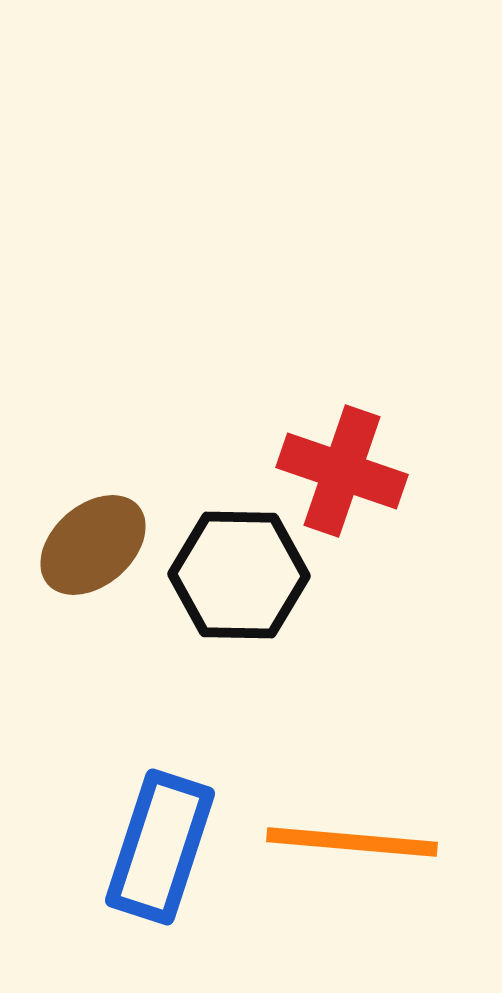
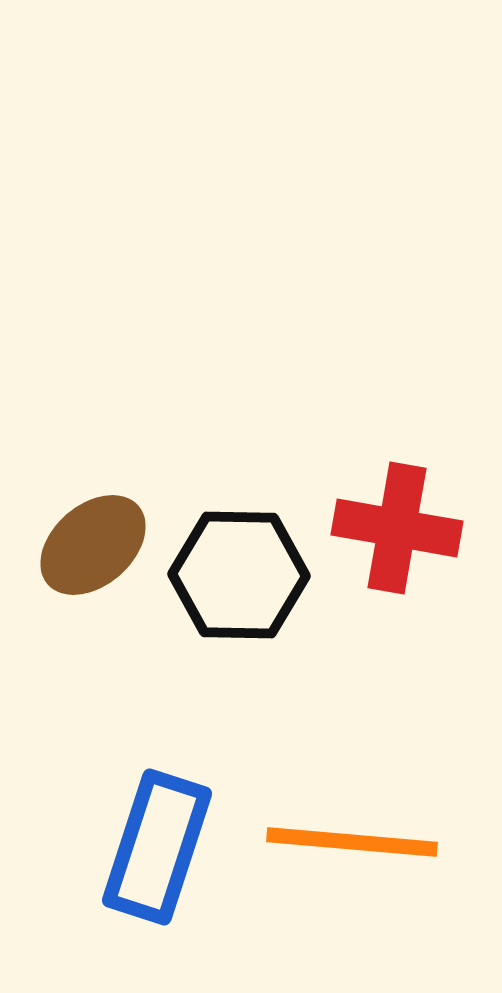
red cross: moved 55 px right, 57 px down; rotated 9 degrees counterclockwise
blue rectangle: moved 3 px left
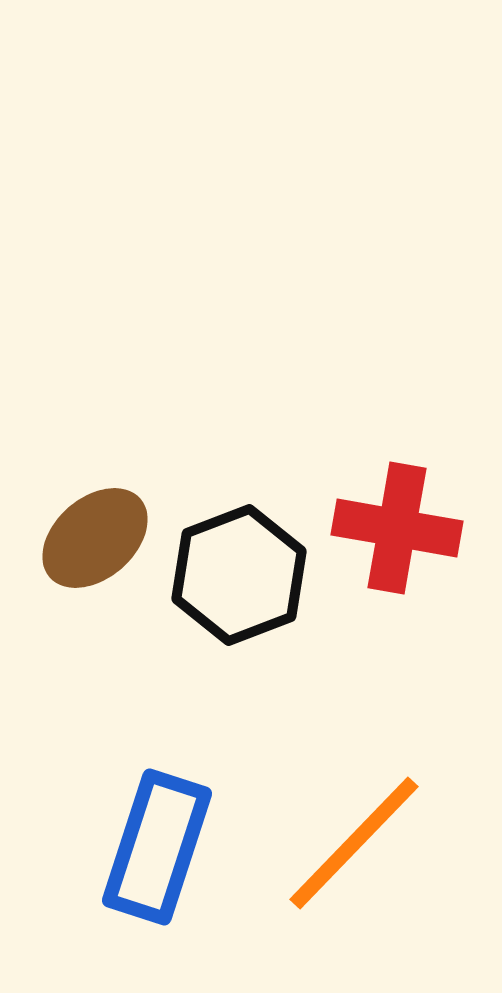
brown ellipse: moved 2 px right, 7 px up
black hexagon: rotated 22 degrees counterclockwise
orange line: moved 2 px right, 1 px down; rotated 51 degrees counterclockwise
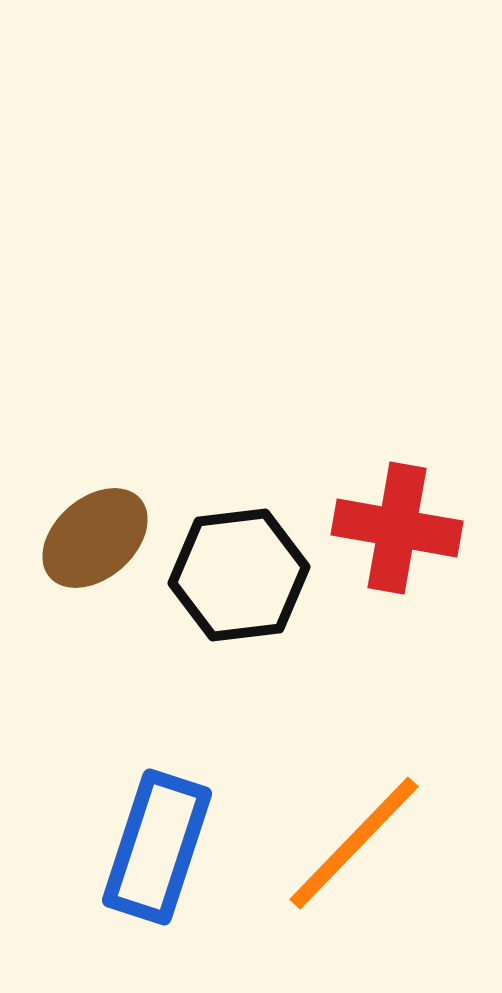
black hexagon: rotated 14 degrees clockwise
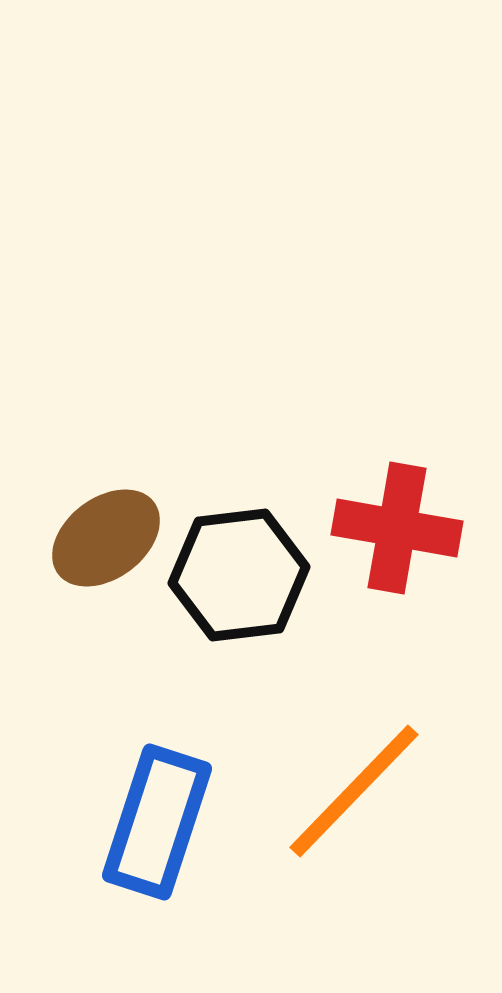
brown ellipse: moved 11 px right; rotated 4 degrees clockwise
orange line: moved 52 px up
blue rectangle: moved 25 px up
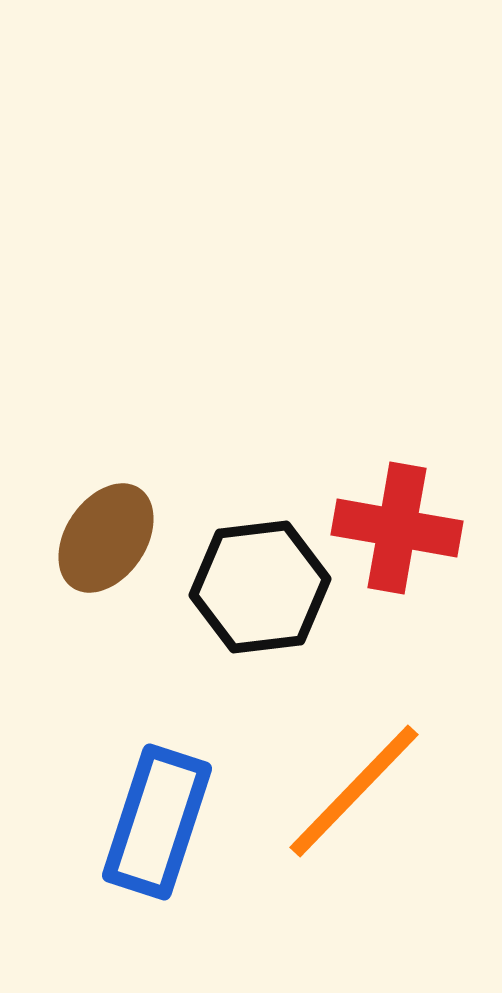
brown ellipse: rotated 19 degrees counterclockwise
black hexagon: moved 21 px right, 12 px down
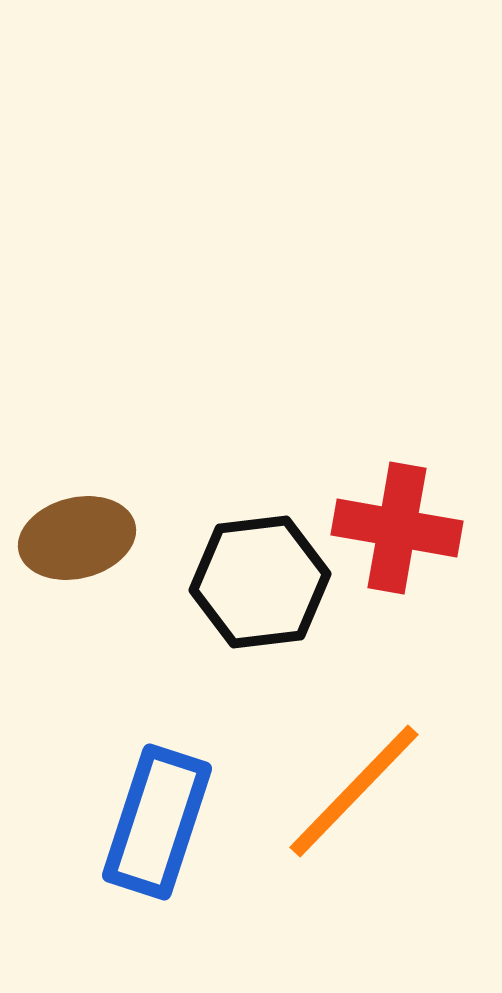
brown ellipse: moved 29 px left; rotated 42 degrees clockwise
black hexagon: moved 5 px up
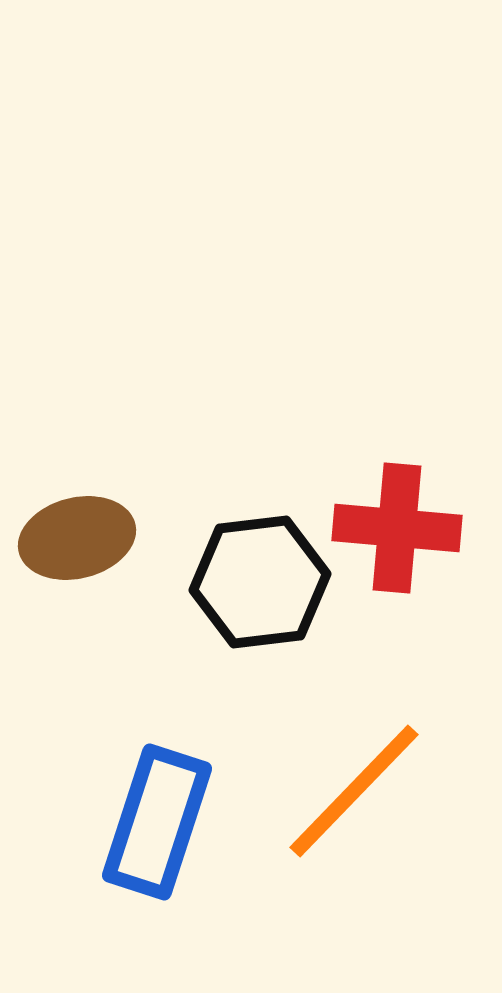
red cross: rotated 5 degrees counterclockwise
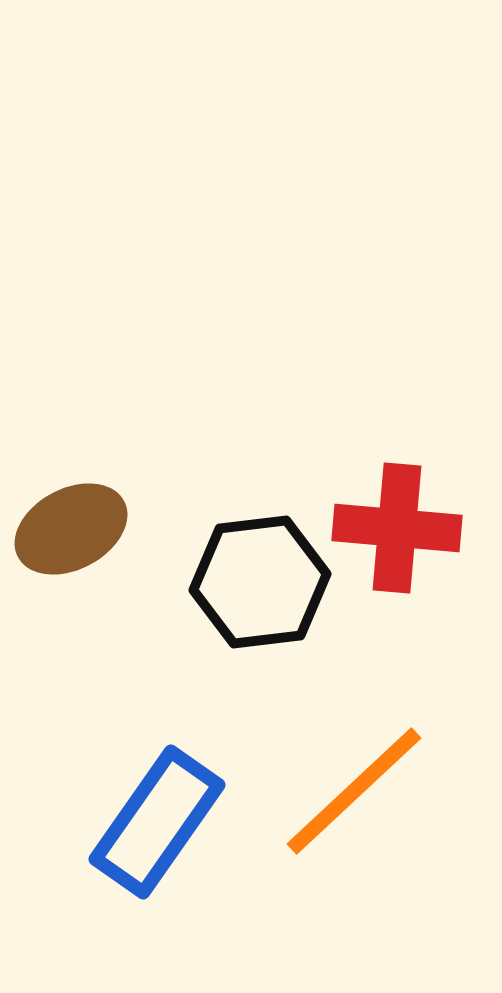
brown ellipse: moved 6 px left, 9 px up; rotated 14 degrees counterclockwise
orange line: rotated 3 degrees clockwise
blue rectangle: rotated 17 degrees clockwise
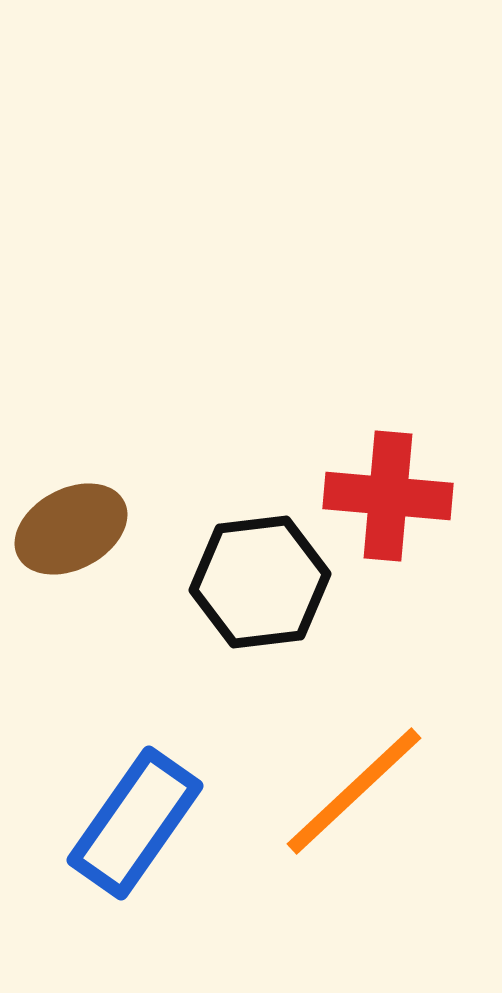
red cross: moved 9 px left, 32 px up
blue rectangle: moved 22 px left, 1 px down
